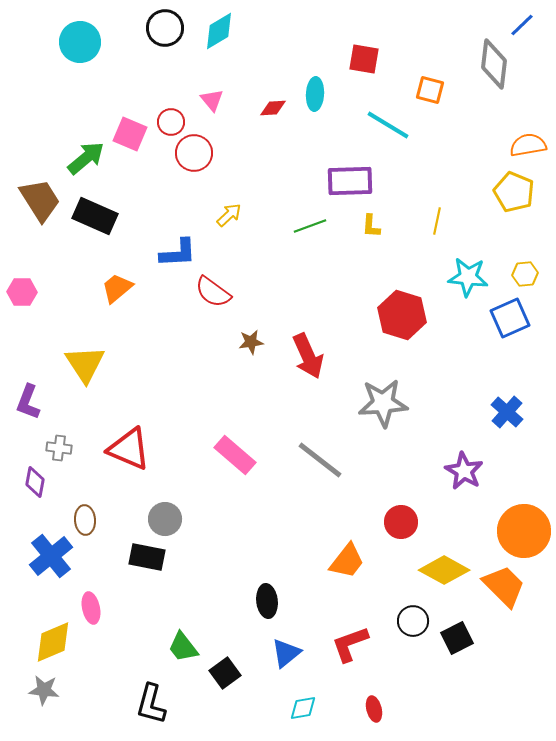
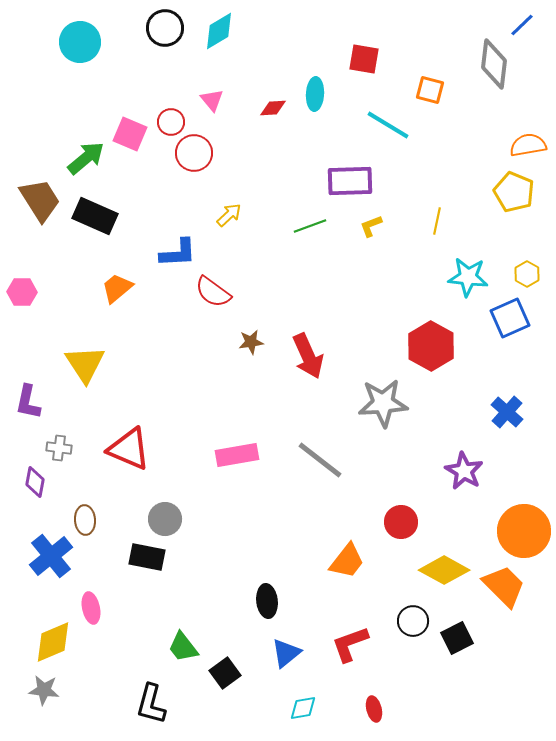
yellow L-shape at (371, 226): rotated 65 degrees clockwise
yellow hexagon at (525, 274): moved 2 px right; rotated 25 degrees counterclockwise
red hexagon at (402, 315): moved 29 px right, 31 px down; rotated 12 degrees clockwise
purple L-shape at (28, 402): rotated 9 degrees counterclockwise
pink rectangle at (235, 455): moved 2 px right; rotated 51 degrees counterclockwise
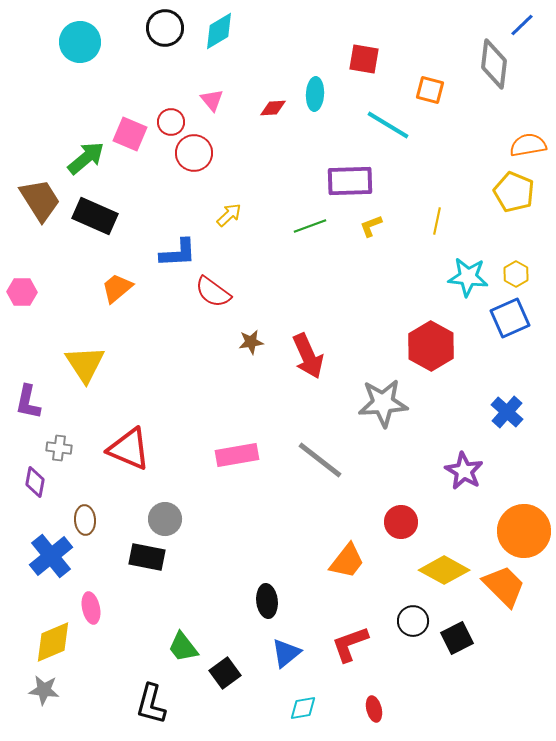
yellow hexagon at (527, 274): moved 11 px left
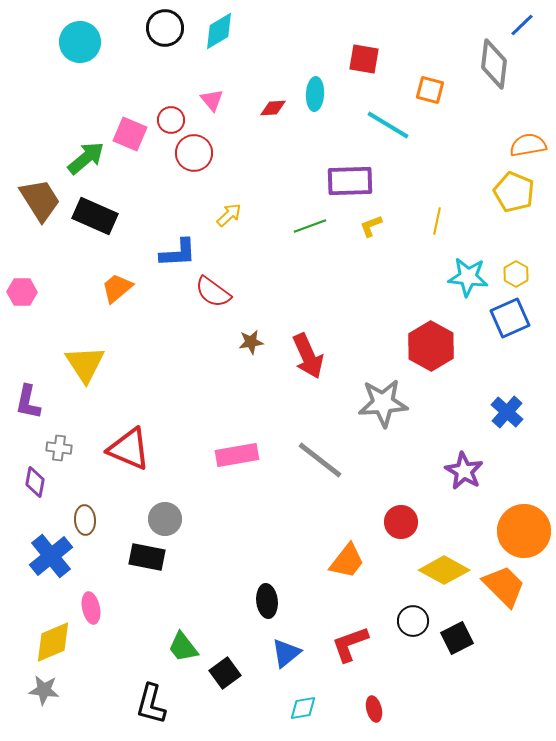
red circle at (171, 122): moved 2 px up
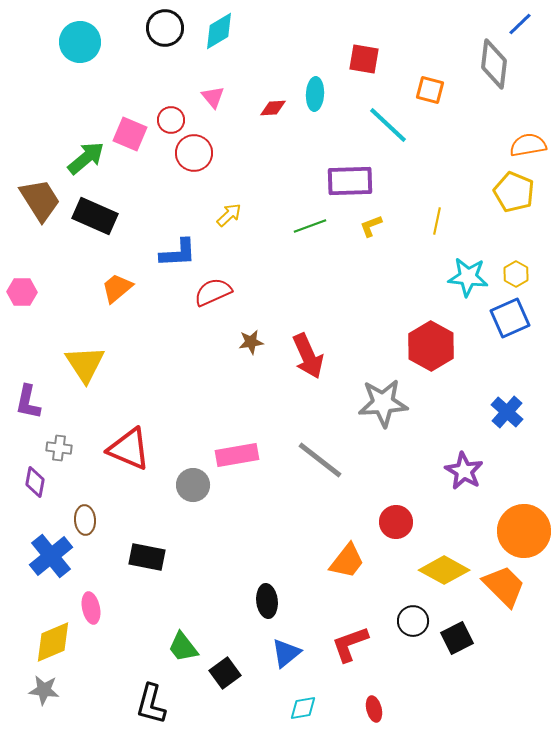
blue line at (522, 25): moved 2 px left, 1 px up
pink triangle at (212, 100): moved 1 px right, 3 px up
cyan line at (388, 125): rotated 12 degrees clockwise
red semicircle at (213, 292): rotated 120 degrees clockwise
gray circle at (165, 519): moved 28 px right, 34 px up
red circle at (401, 522): moved 5 px left
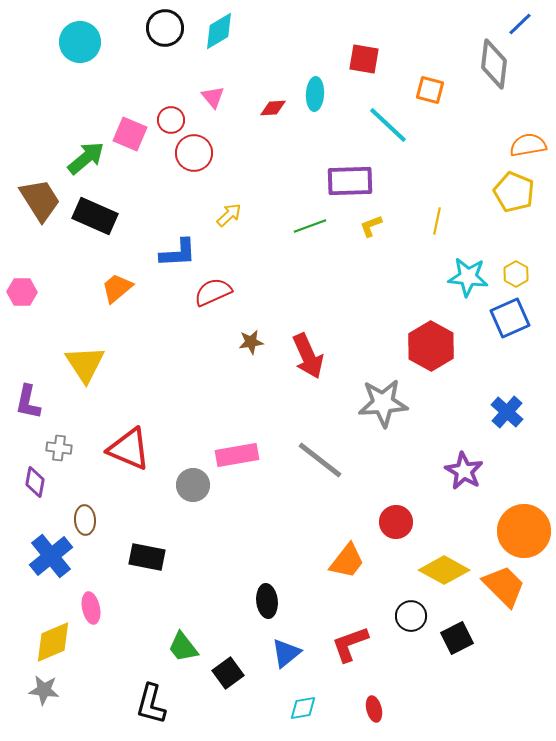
black circle at (413, 621): moved 2 px left, 5 px up
black square at (225, 673): moved 3 px right
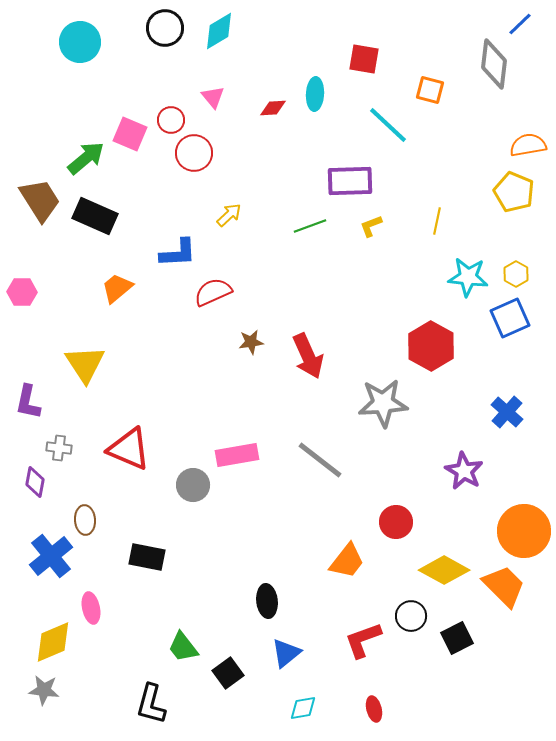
red L-shape at (350, 644): moved 13 px right, 4 px up
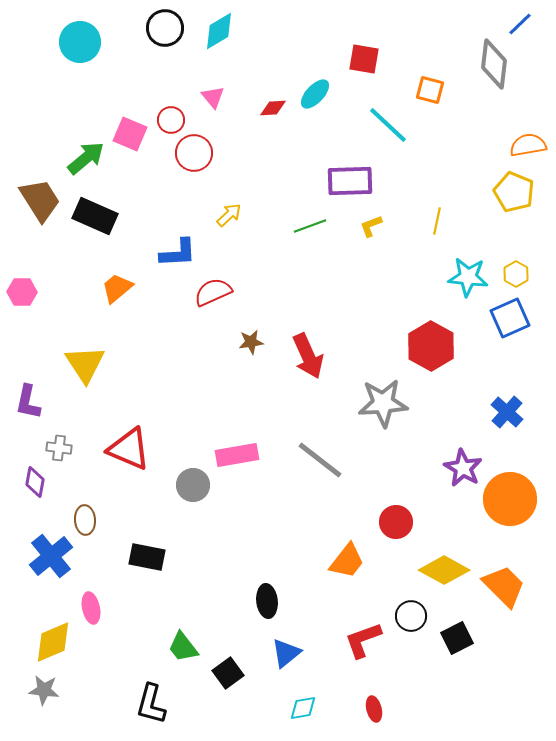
cyan ellipse at (315, 94): rotated 40 degrees clockwise
purple star at (464, 471): moved 1 px left, 3 px up
orange circle at (524, 531): moved 14 px left, 32 px up
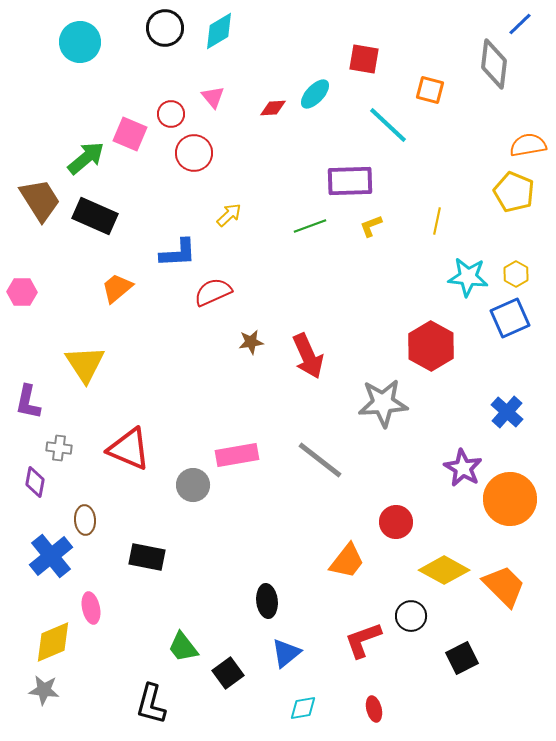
red circle at (171, 120): moved 6 px up
black square at (457, 638): moved 5 px right, 20 px down
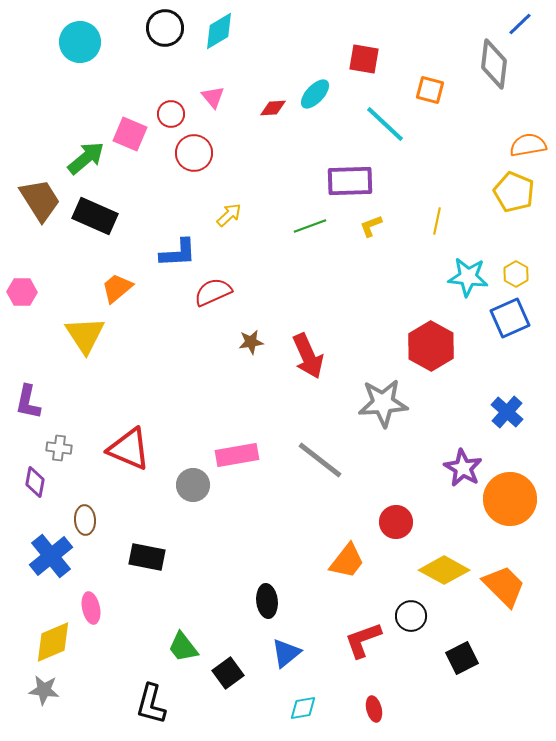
cyan line at (388, 125): moved 3 px left, 1 px up
yellow triangle at (85, 364): moved 29 px up
